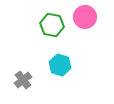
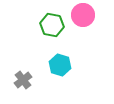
pink circle: moved 2 px left, 2 px up
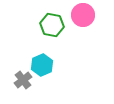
cyan hexagon: moved 18 px left; rotated 20 degrees clockwise
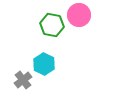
pink circle: moved 4 px left
cyan hexagon: moved 2 px right, 1 px up; rotated 10 degrees counterclockwise
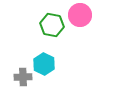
pink circle: moved 1 px right
gray cross: moved 3 px up; rotated 36 degrees clockwise
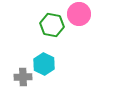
pink circle: moved 1 px left, 1 px up
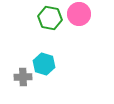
green hexagon: moved 2 px left, 7 px up
cyan hexagon: rotated 10 degrees counterclockwise
